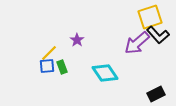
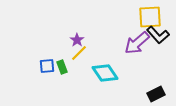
yellow square: rotated 15 degrees clockwise
yellow line: moved 30 px right
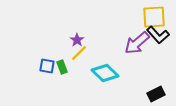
yellow square: moved 4 px right
blue square: rotated 14 degrees clockwise
cyan diamond: rotated 12 degrees counterclockwise
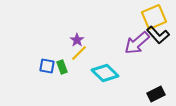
yellow square: rotated 20 degrees counterclockwise
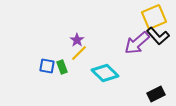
black L-shape: moved 1 px down
